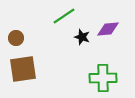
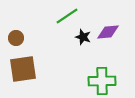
green line: moved 3 px right
purple diamond: moved 3 px down
black star: moved 1 px right
green cross: moved 1 px left, 3 px down
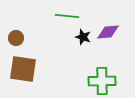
green line: rotated 40 degrees clockwise
brown square: rotated 16 degrees clockwise
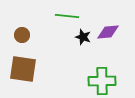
brown circle: moved 6 px right, 3 px up
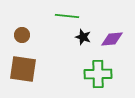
purple diamond: moved 4 px right, 7 px down
green cross: moved 4 px left, 7 px up
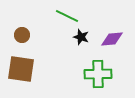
green line: rotated 20 degrees clockwise
black star: moved 2 px left
brown square: moved 2 px left
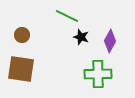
purple diamond: moved 2 px left, 2 px down; rotated 55 degrees counterclockwise
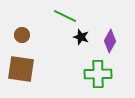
green line: moved 2 px left
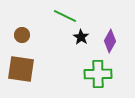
black star: rotated 14 degrees clockwise
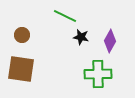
black star: rotated 21 degrees counterclockwise
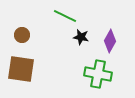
green cross: rotated 12 degrees clockwise
